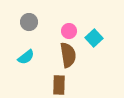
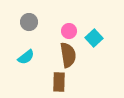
brown rectangle: moved 3 px up
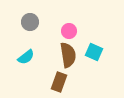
gray circle: moved 1 px right
cyan square: moved 14 px down; rotated 24 degrees counterclockwise
brown rectangle: rotated 18 degrees clockwise
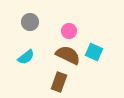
brown semicircle: rotated 55 degrees counterclockwise
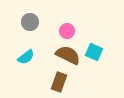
pink circle: moved 2 px left
